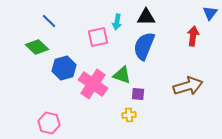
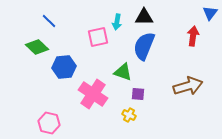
black triangle: moved 2 px left
blue hexagon: moved 1 px up; rotated 10 degrees clockwise
green triangle: moved 1 px right, 3 px up
pink cross: moved 10 px down
yellow cross: rotated 32 degrees clockwise
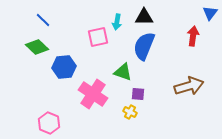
blue line: moved 6 px left, 1 px up
brown arrow: moved 1 px right
yellow cross: moved 1 px right, 3 px up
pink hexagon: rotated 10 degrees clockwise
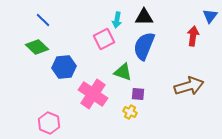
blue triangle: moved 3 px down
cyan arrow: moved 2 px up
pink square: moved 6 px right, 2 px down; rotated 15 degrees counterclockwise
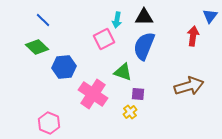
yellow cross: rotated 24 degrees clockwise
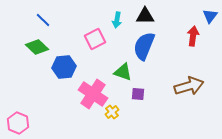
black triangle: moved 1 px right, 1 px up
pink square: moved 9 px left
yellow cross: moved 18 px left
pink hexagon: moved 31 px left
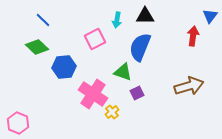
blue semicircle: moved 4 px left, 1 px down
purple square: moved 1 px left, 1 px up; rotated 32 degrees counterclockwise
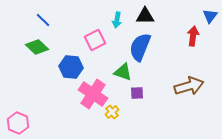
pink square: moved 1 px down
blue hexagon: moved 7 px right; rotated 10 degrees clockwise
purple square: rotated 24 degrees clockwise
